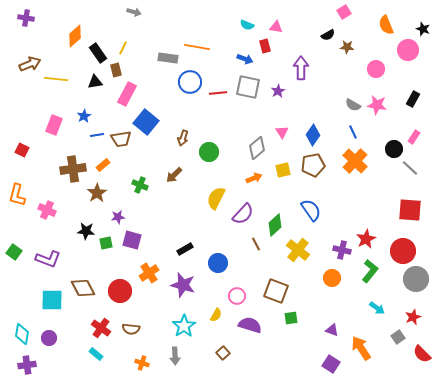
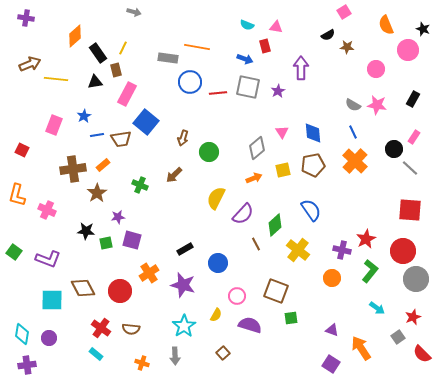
blue diamond at (313, 135): moved 2 px up; rotated 40 degrees counterclockwise
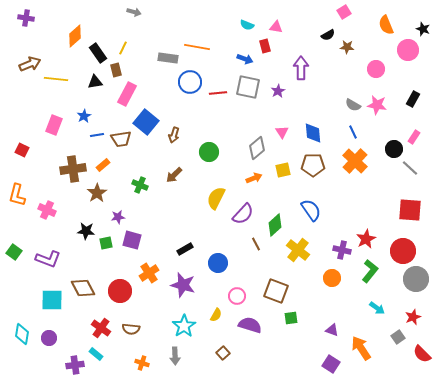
brown arrow at (183, 138): moved 9 px left, 3 px up
brown pentagon at (313, 165): rotated 10 degrees clockwise
purple cross at (27, 365): moved 48 px right
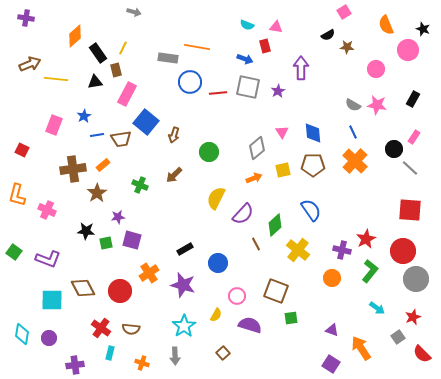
cyan rectangle at (96, 354): moved 14 px right, 1 px up; rotated 64 degrees clockwise
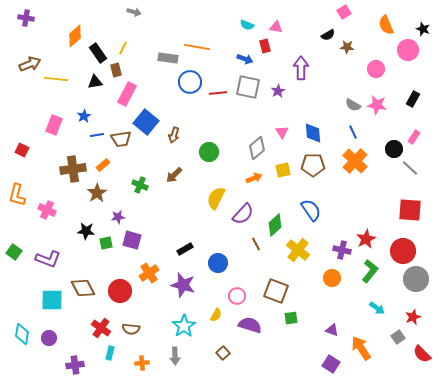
orange cross at (142, 363): rotated 24 degrees counterclockwise
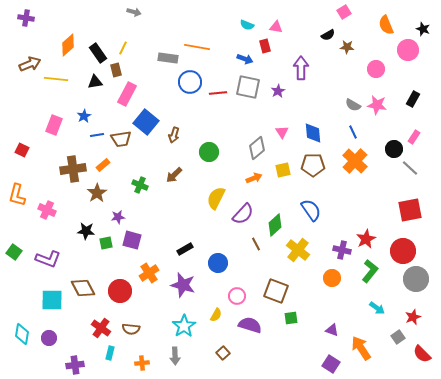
orange diamond at (75, 36): moved 7 px left, 9 px down
red square at (410, 210): rotated 15 degrees counterclockwise
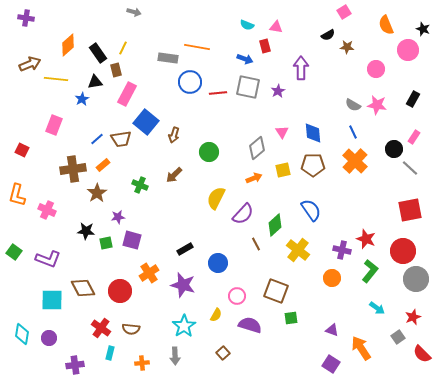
blue star at (84, 116): moved 2 px left, 17 px up
blue line at (97, 135): moved 4 px down; rotated 32 degrees counterclockwise
red star at (366, 239): rotated 24 degrees counterclockwise
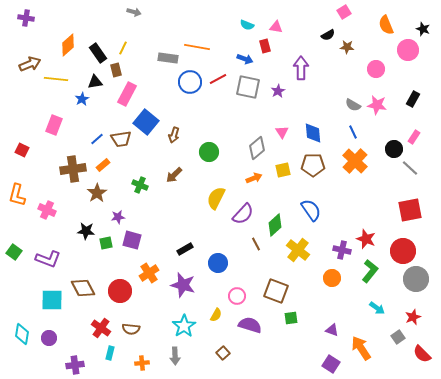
red line at (218, 93): moved 14 px up; rotated 24 degrees counterclockwise
